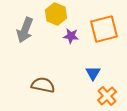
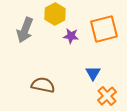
yellow hexagon: moved 1 px left; rotated 10 degrees clockwise
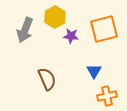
yellow hexagon: moved 3 px down
blue triangle: moved 1 px right, 2 px up
brown semicircle: moved 4 px right, 6 px up; rotated 55 degrees clockwise
orange cross: rotated 30 degrees clockwise
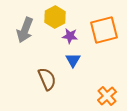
orange square: moved 1 px down
purple star: moved 1 px left
blue triangle: moved 21 px left, 11 px up
orange cross: rotated 30 degrees counterclockwise
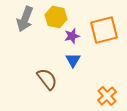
yellow hexagon: moved 1 px right; rotated 20 degrees counterclockwise
gray arrow: moved 11 px up
purple star: moved 2 px right; rotated 21 degrees counterclockwise
brown semicircle: rotated 15 degrees counterclockwise
